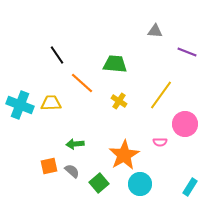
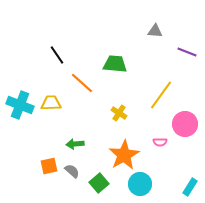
yellow cross: moved 12 px down
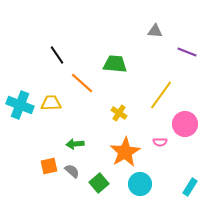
orange star: moved 1 px right, 3 px up
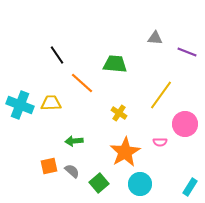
gray triangle: moved 7 px down
green arrow: moved 1 px left, 3 px up
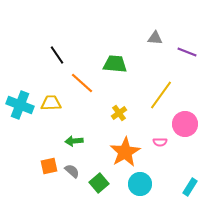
yellow cross: rotated 21 degrees clockwise
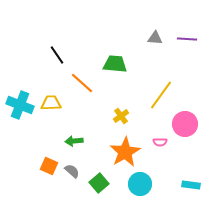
purple line: moved 13 px up; rotated 18 degrees counterclockwise
yellow cross: moved 2 px right, 3 px down
orange square: rotated 36 degrees clockwise
cyan rectangle: moved 1 px right, 2 px up; rotated 66 degrees clockwise
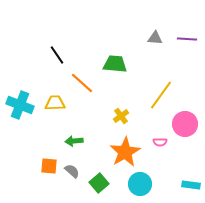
yellow trapezoid: moved 4 px right
orange square: rotated 18 degrees counterclockwise
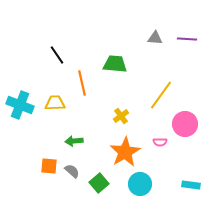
orange line: rotated 35 degrees clockwise
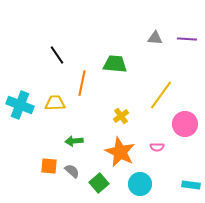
orange line: rotated 25 degrees clockwise
pink semicircle: moved 3 px left, 5 px down
orange star: moved 5 px left; rotated 16 degrees counterclockwise
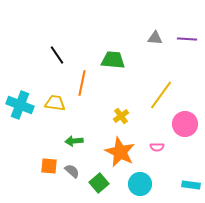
green trapezoid: moved 2 px left, 4 px up
yellow trapezoid: rotated 10 degrees clockwise
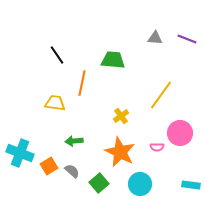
purple line: rotated 18 degrees clockwise
cyan cross: moved 48 px down
pink circle: moved 5 px left, 9 px down
orange square: rotated 36 degrees counterclockwise
